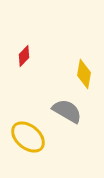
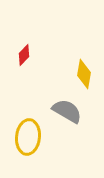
red diamond: moved 1 px up
yellow ellipse: rotated 56 degrees clockwise
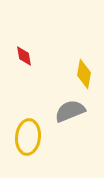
red diamond: moved 1 px down; rotated 55 degrees counterclockwise
gray semicircle: moved 3 px right; rotated 52 degrees counterclockwise
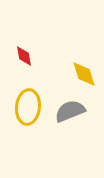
yellow diamond: rotated 28 degrees counterclockwise
yellow ellipse: moved 30 px up
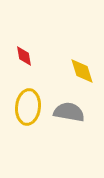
yellow diamond: moved 2 px left, 3 px up
gray semicircle: moved 1 px left, 1 px down; rotated 32 degrees clockwise
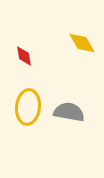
yellow diamond: moved 28 px up; rotated 12 degrees counterclockwise
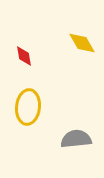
gray semicircle: moved 7 px right, 27 px down; rotated 16 degrees counterclockwise
